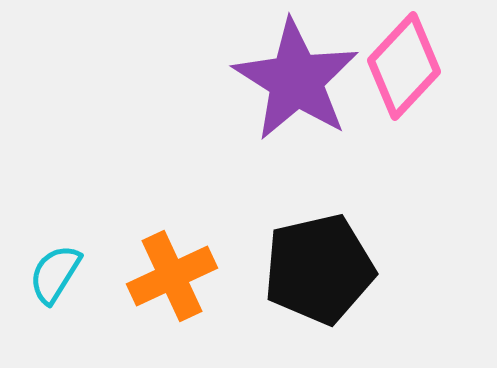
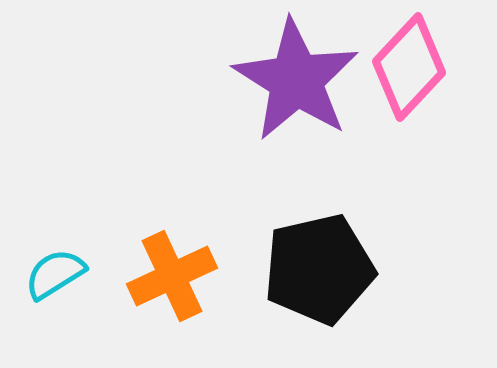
pink diamond: moved 5 px right, 1 px down
cyan semicircle: rotated 26 degrees clockwise
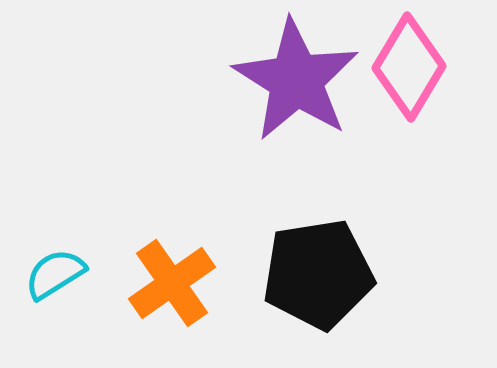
pink diamond: rotated 12 degrees counterclockwise
black pentagon: moved 1 px left, 5 px down; rotated 4 degrees clockwise
orange cross: moved 7 px down; rotated 10 degrees counterclockwise
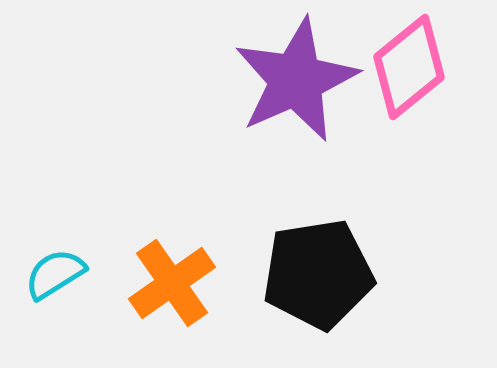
pink diamond: rotated 20 degrees clockwise
purple star: rotated 16 degrees clockwise
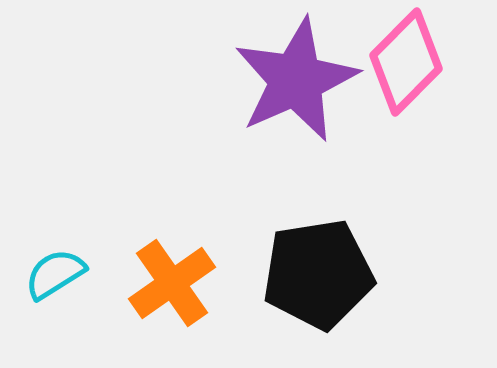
pink diamond: moved 3 px left, 5 px up; rotated 6 degrees counterclockwise
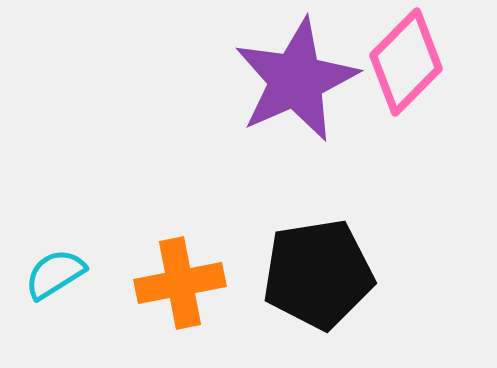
orange cross: moved 8 px right; rotated 24 degrees clockwise
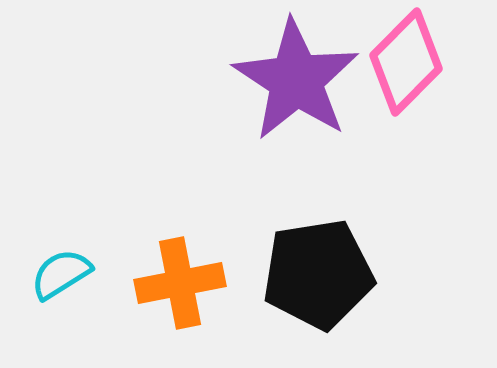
purple star: rotated 15 degrees counterclockwise
cyan semicircle: moved 6 px right
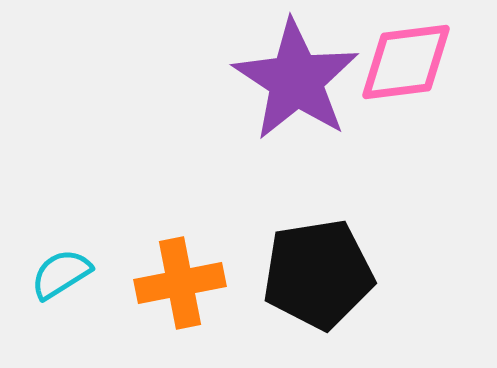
pink diamond: rotated 38 degrees clockwise
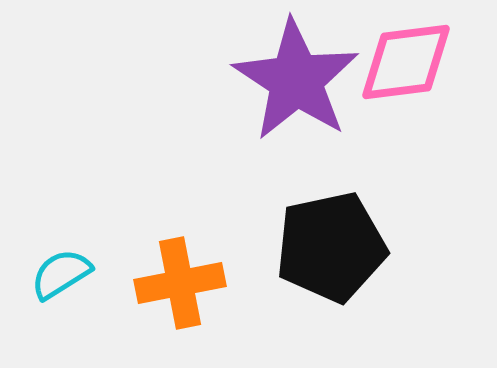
black pentagon: moved 13 px right, 27 px up; rotated 3 degrees counterclockwise
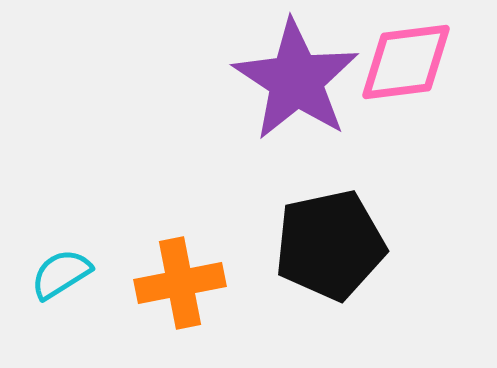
black pentagon: moved 1 px left, 2 px up
